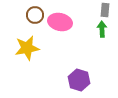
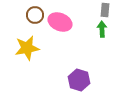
pink ellipse: rotated 10 degrees clockwise
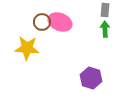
brown circle: moved 7 px right, 7 px down
green arrow: moved 3 px right
yellow star: rotated 15 degrees clockwise
purple hexagon: moved 12 px right, 2 px up
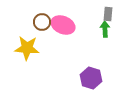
gray rectangle: moved 3 px right, 4 px down
pink ellipse: moved 3 px right, 3 px down
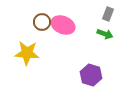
gray rectangle: rotated 16 degrees clockwise
green arrow: moved 5 px down; rotated 112 degrees clockwise
yellow star: moved 5 px down
purple hexagon: moved 3 px up
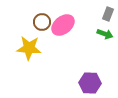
pink ellipse: rotated 60 degrees counterclockwise
yellow star: moved 2 px right, 5 px up
purple hexagon: moved 1 px left, 8 px down; rotated 15 degrees counterclockwise
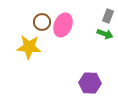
gray rectangle: moved 2 px down
pink ellipse: rotated 30 degrees counterclockwise
yellow star: moved 1 px up
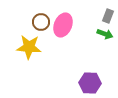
brown circle: moved 1 px left
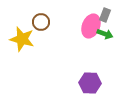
gray rectangle: moved 3 px left, 1 px up
pink ellipse: moved 28 px right, 1 px down
yellow star: moved 7 px left, 8 px up; rotated 10 degrees clockwise
